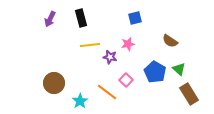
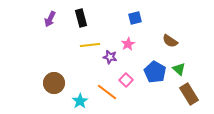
pink star: rotated 16 degrees counterclockwise
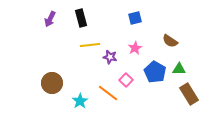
pink star: moved 7 px right, 4 px down
green triangle: rotated 40 degrees counterclockwise
brown circle: moved 2 px left
orange line: moved 1 px right, 1 px down
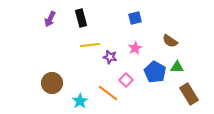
green triangle: moved 2 px left, 2 px up
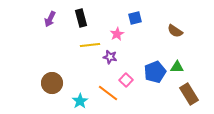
brown semicircle: moved 5 px right, 10 px up
pink star: moved 18 px left, 14 px up
blue pentagon: rotated 20 degrees clockwise
